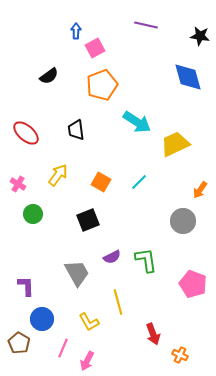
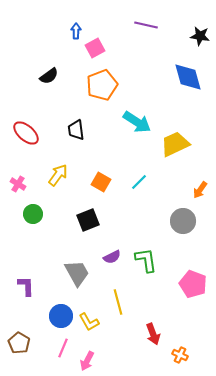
blue circle: moved 19 px right, 3 px up
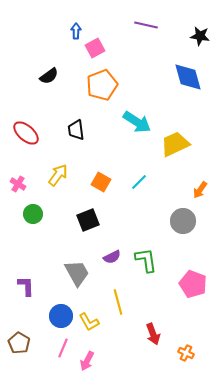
orange cross: moved 6 px right, 2 px up
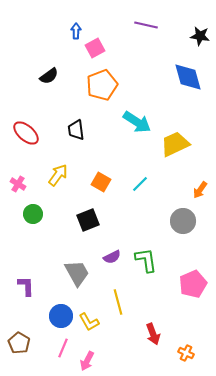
cyan line: moved 1 px right, 2 px down
pink pentagon: rotated 28 degrees clockwise
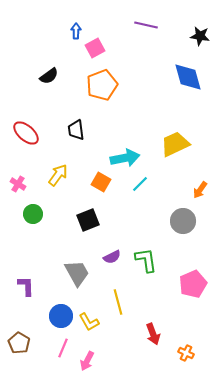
cyan arrow: moved 12 px left, 36 px down; rotated 44 degrees counterclockwise
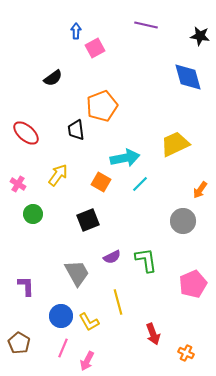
black semicircle: moved 4 px right, 2 px down
orange pentagon: moved 21 px down
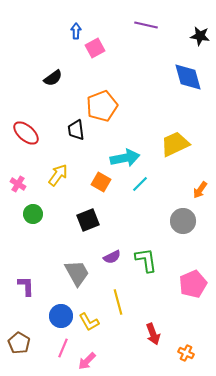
pink arrow: rotated 18 degrees clockwise
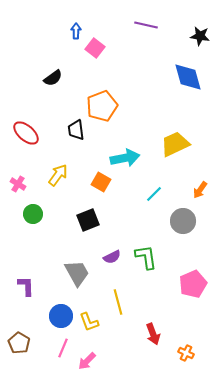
pink square: rotated 24 degrees counterclockwise
cyan line: moved 14 px right, 10 px down
green L-shape: moved 3 px up
yellow L-shape: rotated 10 degrees clockwise
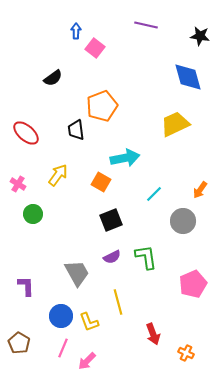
yellow trapezoid: moved 20 px up
black square: moved 23 px right
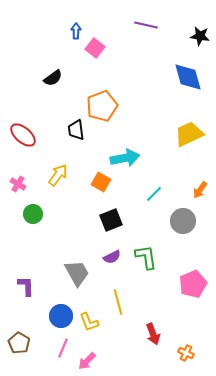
yellow trapezoid: moved 14 px right, 10 px down
red ellipse: moved 3 px left, 2 px down
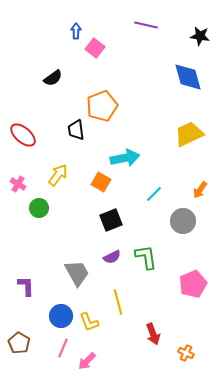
green circle: moved 6 px right, 6 px up
